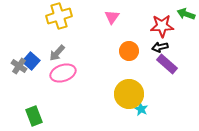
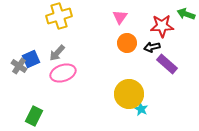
pink triangle: moved 8 px right
black arrow: moved 8 px left
orange circle: moved 2 px left, 8 px up
blue square: moved 2 px up; rotated 24 degrees clockwise
green rectangle: rotated 48 degrees clockwise
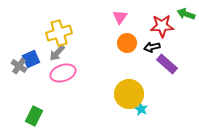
yellow cross: moved 17 px down
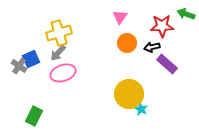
gray arrow: moved 1 px right
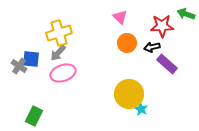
pink triangle: rotated 21 degrees counterclockwise
blue square: rotated 30 degrees clockwise
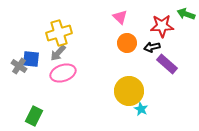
yellow circle: moved 3 px up
